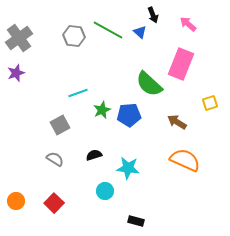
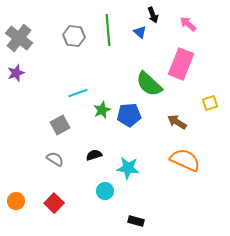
green line: rotated 56 degrees clockwise
gray cross: rotated 16 degrees counterclockwise
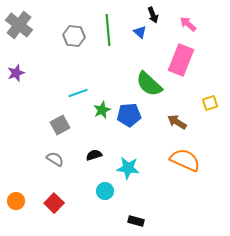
gray cross: moved 13 px up
pink rectangle: moved 4 px up
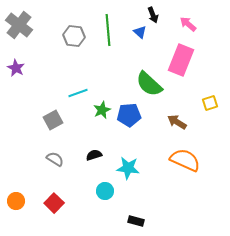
purple star: moved 5 px up; rotated 24 degrees counterclockwise
gray square: moved 7 px left, 5 px up
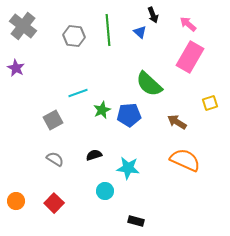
gray cross: moved 4 px right, 1 px down
pink rectangle: moved 9 px right, 3 px up; rotated 8 degrees clockwise
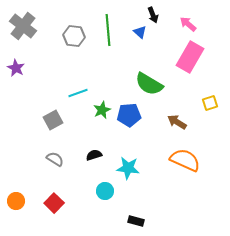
green semicircle: rotated 12 degrees counterclockwise
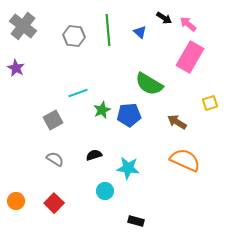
black arrow: moved 11 px right, 3 px down; rotated 35 degrees counterclockwise
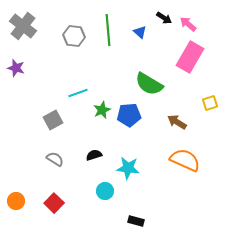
purple star: rotated 12 degrees counterclockwise
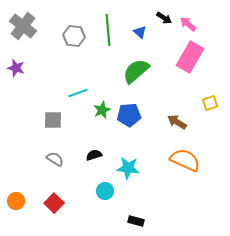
green semicircle: moved 13 px left, 13 px up; rotated 108 degrees clockwise
gray square: rotated 30 degrees clockwise
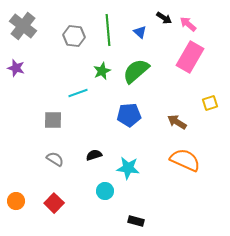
green star: moved 39 px up
